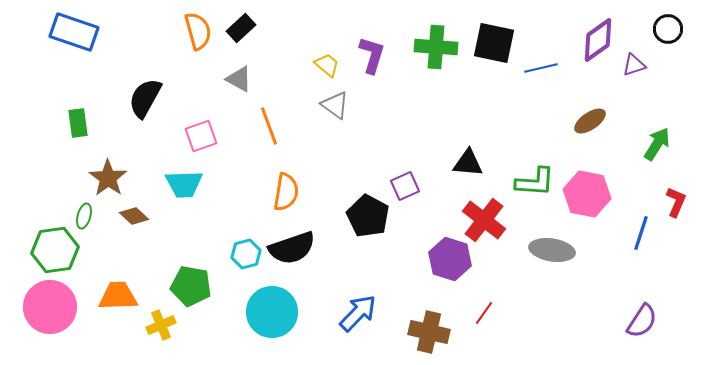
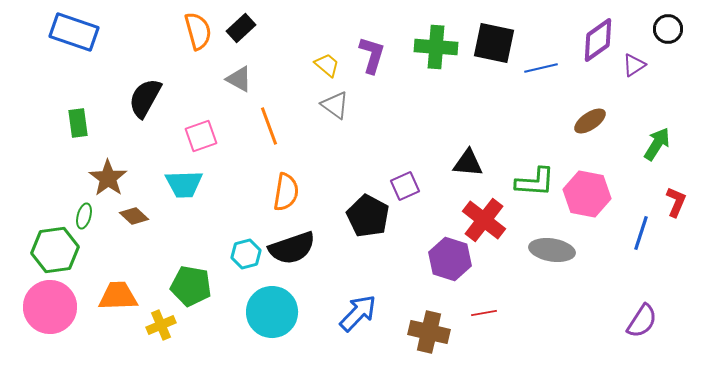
purple triangle at (634, 65): rotated 15 degrees counterclockwise
red line at (484, 313): rotated 45 degrees clockwise
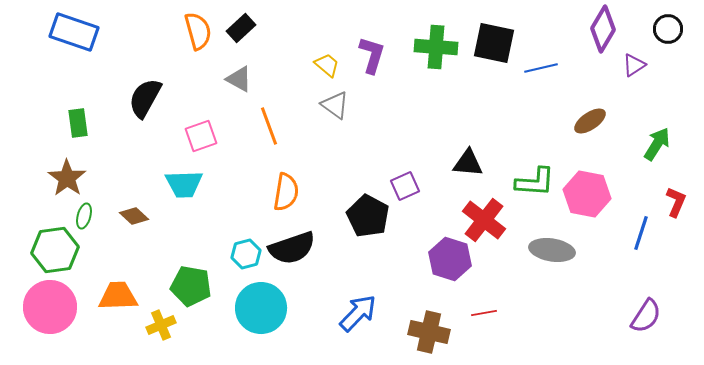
purple diamond at (598, 40): moved 5 px right, 11 px up; rotated 24 degrees counterclockwise
brown star at (108, 178): moved 41 px left
cyan circle at (272, 312): moved 11 px left, 4 px up
purple semicircle at (642, 321): moved 4 px right, 5 px up
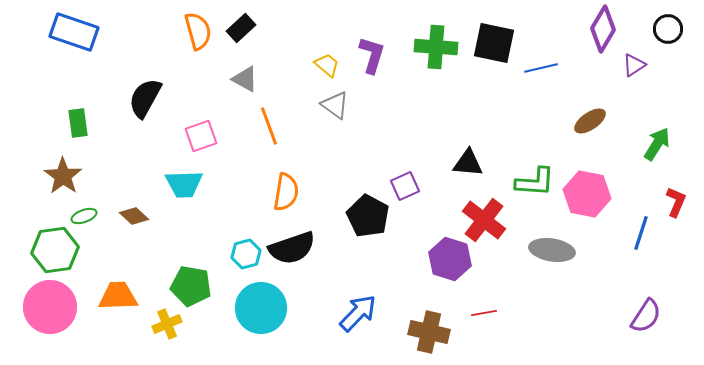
gray triangle at (239, 79): moved 6 px right
brown star at (67, 178): moved 4 px left, 2 px up
green ellipse at (84, 216): rotated 55 degrees clockwise
yellow cross at (161, 325): moved 6 px right, 1 px up
